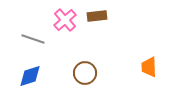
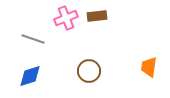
pink cross: moved 1 px right, 2 px up; rotated 20 degrees clockwise
orange trapezoid: rotated 10 degrees clockwise
brown circle: moved 4 px right, 2 px up
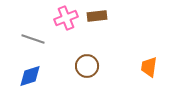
brown circle: moved 2 px left, 5 px up
